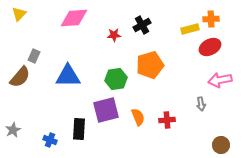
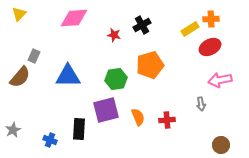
yellow rectangle: rotated 18 degrees counterclockwise
red star: rotated 16 degrees clockwise
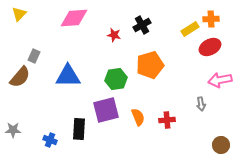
gray star: rotated 28 degrees clockwise
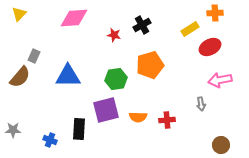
orange cross: moved 4 px right, 6 px up
orange semicircle: rotated 114 degrees clockwise
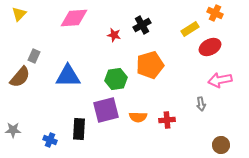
orange cross: rotated 28 degrees clockwise
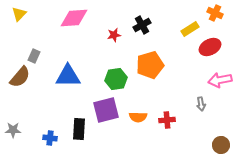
red star: rotated 24 degrees counterclockwise
blue cross: moved 2 px up; rotated 16 degrees counterclockwise
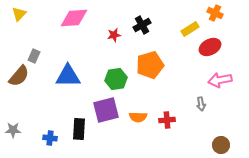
brown semicircle: moved 1 px left, 1 px up
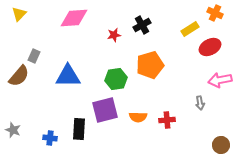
gray arrow: moved 1 px left, 1 px up
purple square: moved 1 px left
gray star: rotated 21 degrees clockwise
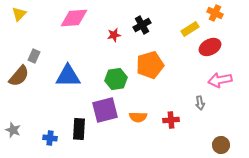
red cross: moved 4 px right
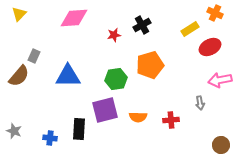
gray star: moved 1 px right, 1 px down
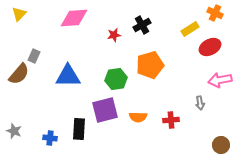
brown semicircle: moved 2 px up
